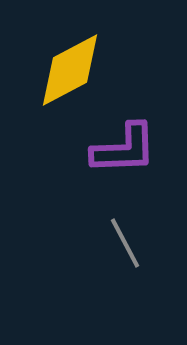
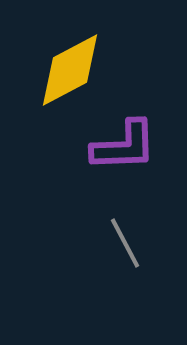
purple L-shape: moved 3 px up
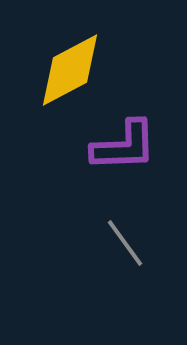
gray line: rotated 8 degrees counterclockwise
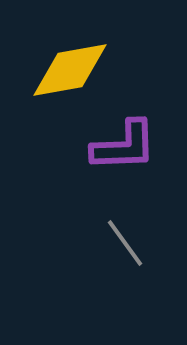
yellow diamond: rotated 18 degrees clockwise
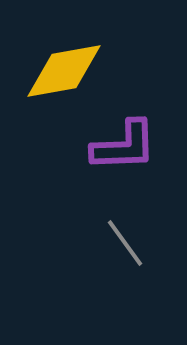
yellow diamond: moved 6 px left, 1 px down
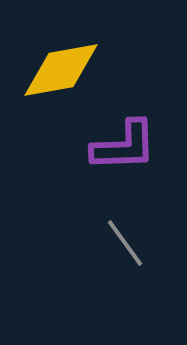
yellow diamond: moved 3 px left, 1 px up
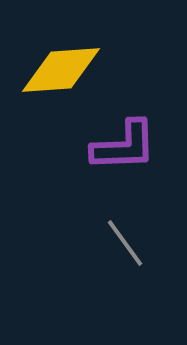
yellow diamond: rotated 6 degrees clockwise
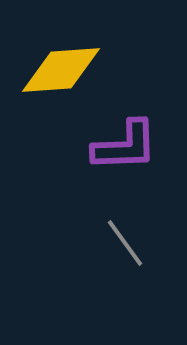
purple L-shape: moved 1 px right
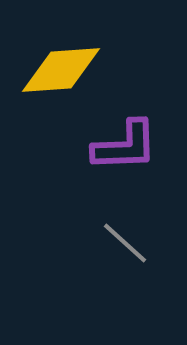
gray line: rotated 12 degrees counterclockwise
